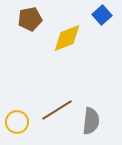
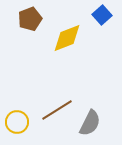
brown pentagon: rotated 10 degrees counterclockwise
gray semicircle: moved 1 px left, 2 px down; rotated 20 degrees clockwise
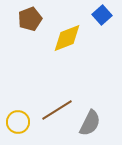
yellow circle: moved 1 px right
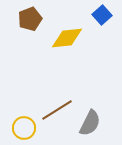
yellow diamond: rotated 16 degrees clockwise
yellow circle: moved 6 px right, 6 px down
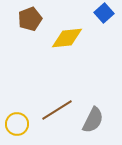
blue square: moved 2 px right, 2 px up
gray semicircle: moved 3 px right, 3 px up
yellow circle: moved 7 px left, 4 px up
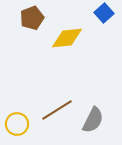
brown pentagon: moved 2 px right, 1 px up
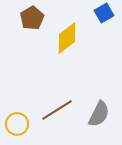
blue square: rotated 12 degrees clockwise
brown pentagon: rotated 10 degrees counterclockwise
yellow diamond: rotated 32 degrees counterclockwise
gray semicircle: moved 6 px right, 6 px up
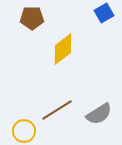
brown pentagon: rotated 30 degrees clockwise
yellow diamond: moved 4 px left, 11 px down
gray semicircle: rotated 32 degrees clockwise
yellow circle: moved 7 px right, 7 px down
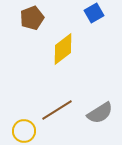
blue square: moved 10 px left
brown pentagon: rotated 20 degrees counterclockwise
gray semicircle: moved 1 px right, 1 px up
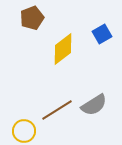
blue square: moved 8 px right, 21 px down
gray semicircle: moved 6 px left, 8 px up
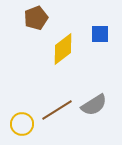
brown pentagon: moved 4 px right
blue square: moved 2 px left; rotated 30 degrees clockwise
yellow circle: moved 2 px left, 7 px up
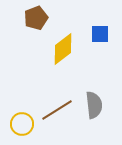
gray semicircle: rotated 64 degrees counterclockwise
